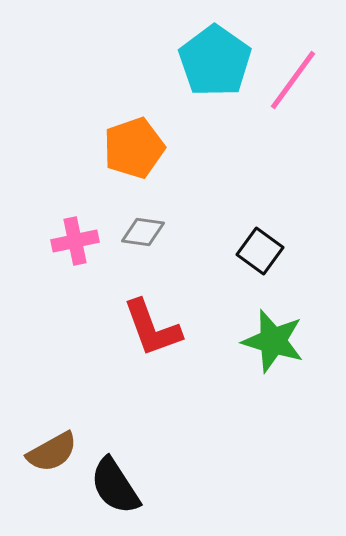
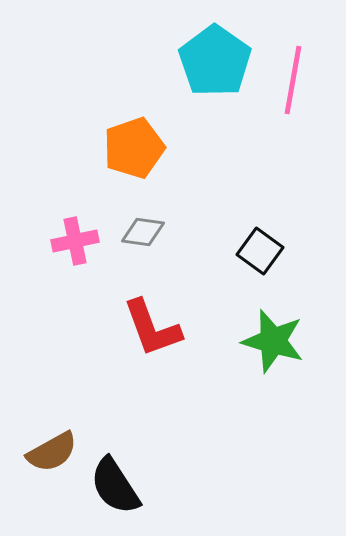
pink line: rotated 26 degrees counterclockwise
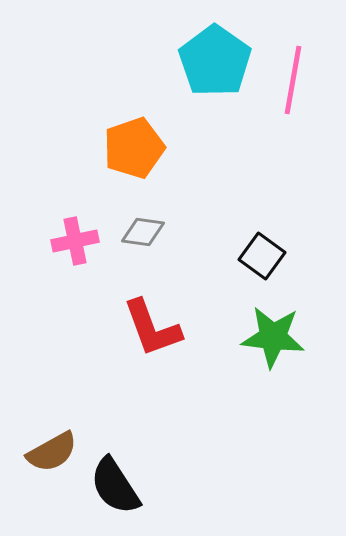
black square: moved 2 px right, 5 px down
green star: moved 4 px up; rotated 10 degrees counterclockwise
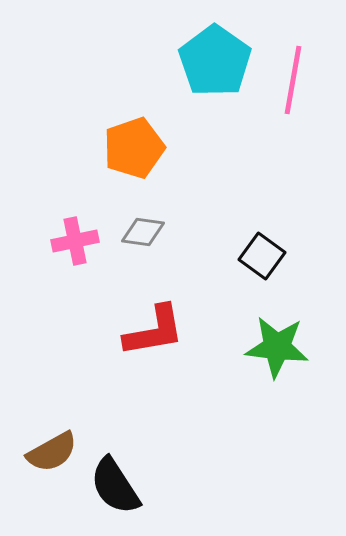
red L-shape: moved 2 px right, 3 px down; rotated 80 degrees counterclockwise
green star: moved 4 px right, 10 px down
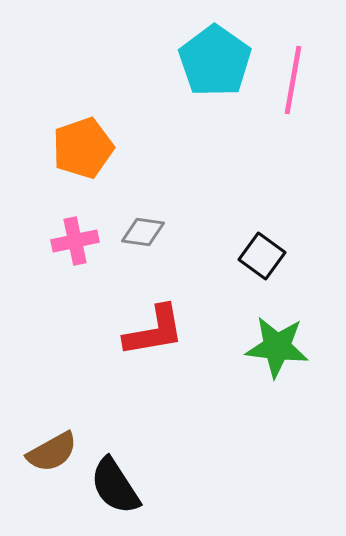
orange pentagon: moved 51 px left
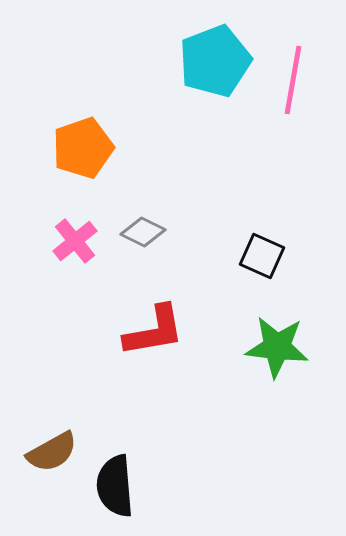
cyan pentagon: rotated 16 degrees clockwise
gray diamond: rotated 18 degrees clockwise
pink cross: rotated 27 degrees counterclockwise
black square: rotated 12 degrees counterclockwise
black semicircle: rotated 28 degrees clockwise
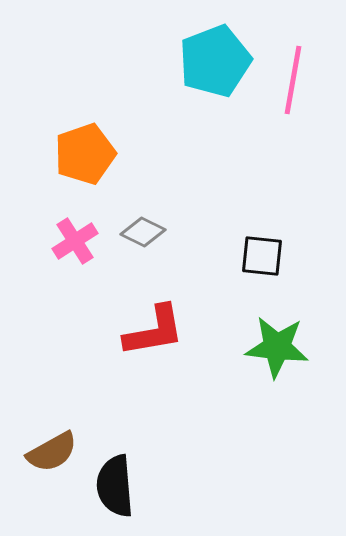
orange pentagon: moved 2 px right, 6 px down
pink cross: rotated 6 degrees clockwise
black square: rotated 18 degrees counterclockwise
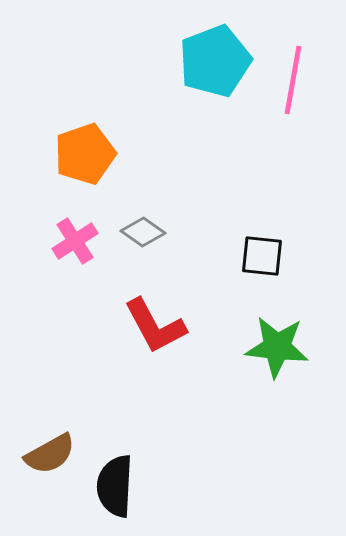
gray diamond: rotated 9 degrees clockwise
red L-shape: moved 1 px right, 5 px up; rotated 72 degrees clockwise
brown semicircle: moved 2 px left, 2 px down
black semicircle: rotated 8 degrees clockwise
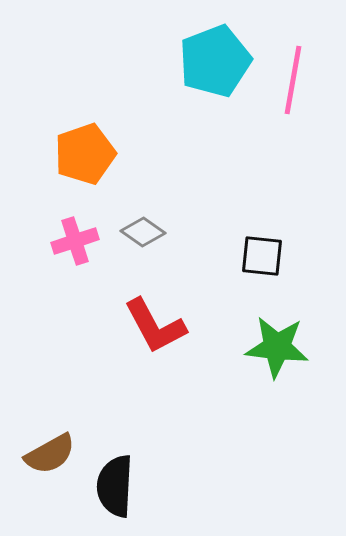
pink cross: rotated 15 degrees clockwise
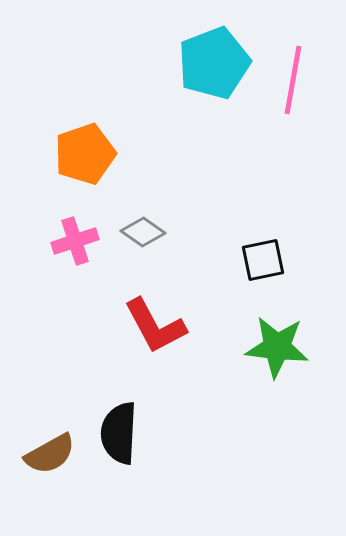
cyan pentagon: moved 1 px left, 2 px down
black square: moved 1 px right, 4 px down; rotated 18 degrees counterclockwise
black semicircle: moved 4 px right, 53 px up
